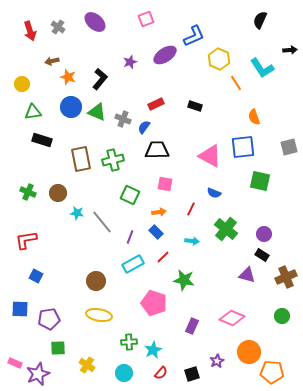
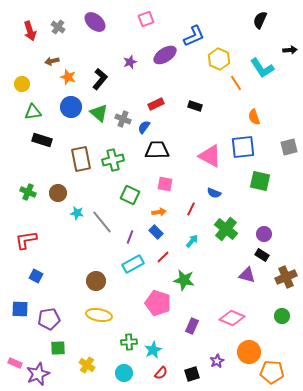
green triangle at (97, 112): moved 2 px right, 1 px down; rotated 18 degrees clockwise
cyan arrow at (192, 241): rotated 56 degrees counterclockwise
pink pentagon at (154, 303): moved 4 px right
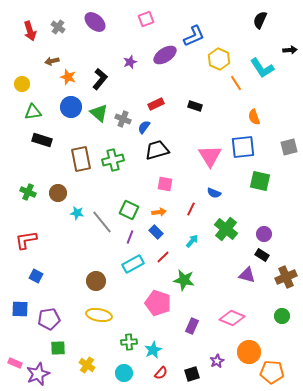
black trapezoid at (157, 150): rotated 15 degrees counterclockwise
pink triangle at (210, 156): rotated 30 degrees clockwise
green square at (130, 195): moved 1 px left, 15 px down
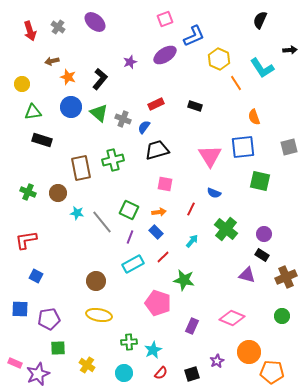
pink square at (146, 19): moved 19 px right
brown rectangle at (81, 159): moved 9 px down
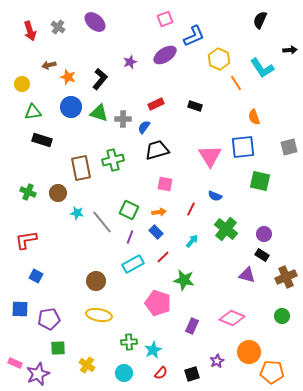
brown arrow at (52, 61): moved 3 px left, 4 px down
green triangle at (99, 113): rotated 24 degrees counterclockwise
gray cross at (123, 119): rotated 21 degrees counterclockwise
blue semicircle at (214, 193): moved 1 px right, 3 px down
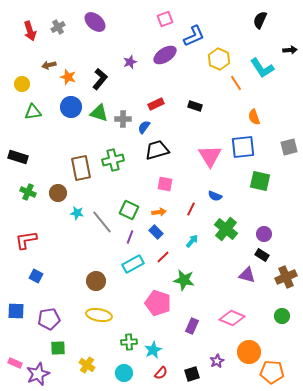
gray cross at (58, 27): rotated 24 degrees clockwise
black rectangle at (42, 140): moved 24 px left, 17 px down
blue square at (20, 309): moved 4 px left, 2 px down
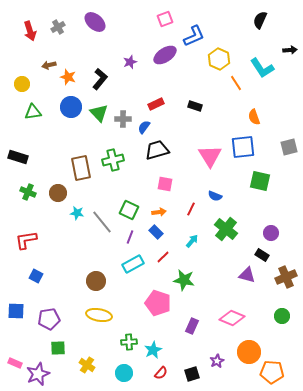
green triangle at (99, 113): rotated 30 degrees clockwise
purple circle at (264, 234): moved 7 px right, 1 px up
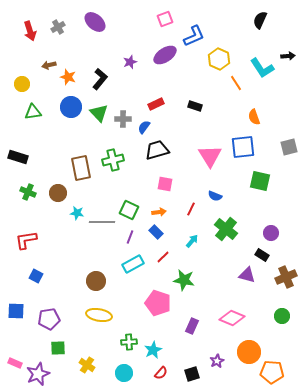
black arrow at (290, 50): moved 2 px left, 6 px down
gray line at (102, 222): rotated 50 degrees counterclockwise
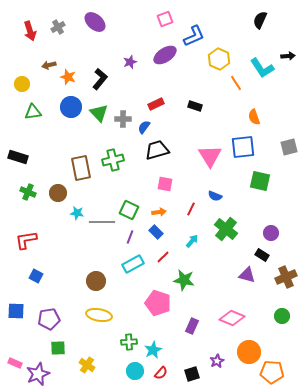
cyan circle at (124, 373): moved 11 px right, 2 px up
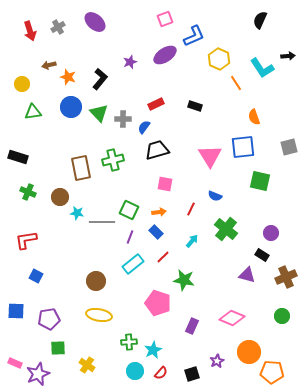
brown circle at (58, 193): moved 2 px right, 4 px down
cyan rectangle at (133, 264): rotated 10 degrees counterclockwise
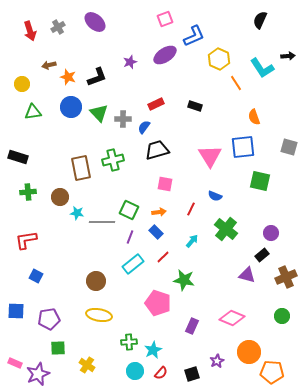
black L-shape at (100, 79): moved 3 px left, 2 px up; rotated 30 degrees clockwise
gray square at (289, 147): rotated 30 degrees clockwise
green cross at (28, 192): rotated 28 degrees counterclockwise
black rectangle at (262, 255): rotated 72 degrees counterclockwise
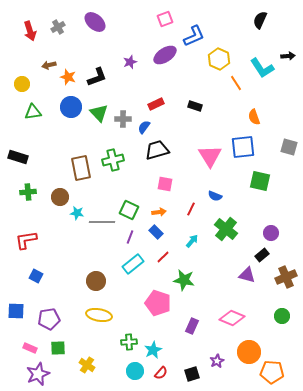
pink rectangle at (15, 363): moved 15 px right, 15 px up
